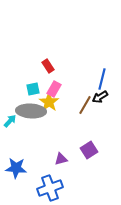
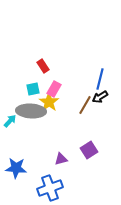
red rectangle: moved 5 px left
blue line: moved 2 px left
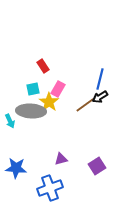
pink rectangle: moved 4 px right
brown line: rotated 24 degrees clockwise
cyan arrow: rotated 112 degrees clockwise
purple square: moved 8 px right, 16 px down
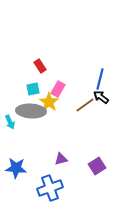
red rectangle: moved 3 px left
black arrow: moved 1 px right; rotated 70 degrees clockwise
cyan arrow: moved 1 px down
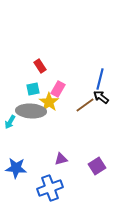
cyan arrow: rotated 56 degrees clockwise
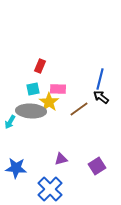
red rectangle: rotated 56 degrees clockwise
pink rectangle: rotated 63 degrees clockwise
brown line: moved 6 px left, 4 px down
blue cross: moved 1 px down; rotated 25 degrees counterclockwise
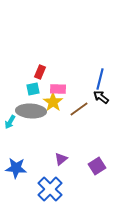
red rectangle: moved 6 px down
yellow star: moved 4 px right
purple triangle: rotated 24 degrees counterclockwise
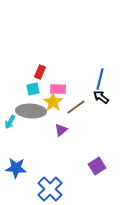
brown line: moved 3 px left, 2 px up
purple triangle: moved 29 px up
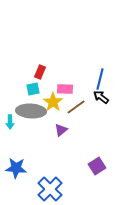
pink rectangle: moved 7 px right
cyan arrow: rotated 32 degrees counterclockwise
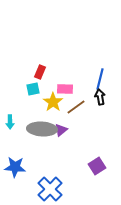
black arrow: moved 1 px left; rotated 42 degrees clockwise
gray ellipse: moved 11 px right, 18 px down
blue star: moved 1 px left, 1 px up
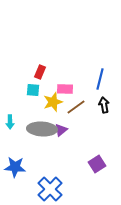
cyan square: moved 1 px down; rotated 16 degrees clockwise
black arrow: moved 4 px right, 8 px down
yellow star: rotated 18 degrees clockwise
purple square: moved 2 px up
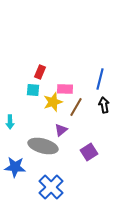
brown line: rotated 24 degrees counterclockwise
gray ellipse: moved 1 px right, 17 px down; rotated 12 degrees clockwise
purple square: moved 8 px left, 12 px up
blue cross: moved 1 px right, 2 px up
